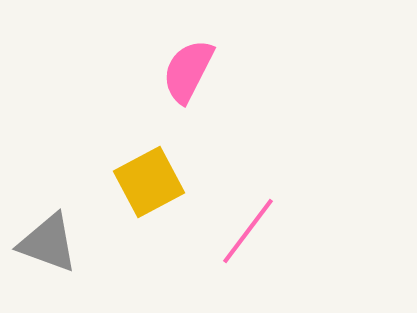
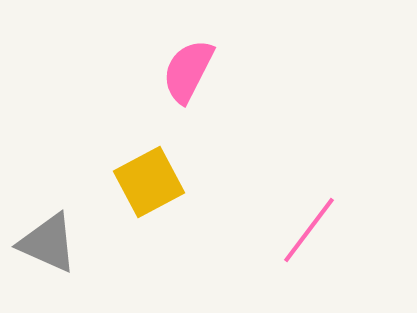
pink line: moved 61 px right, 1 px up
gray triangle: rotated 4 degrees clockwise
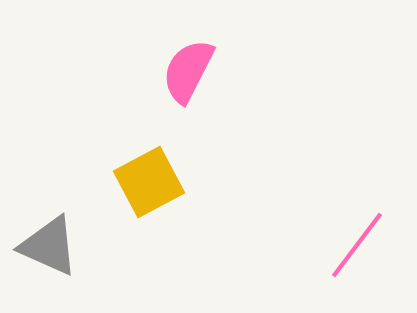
pink line: moved 48 px right, 15 px down
gray triangle: moved 1 px right, 3 px down
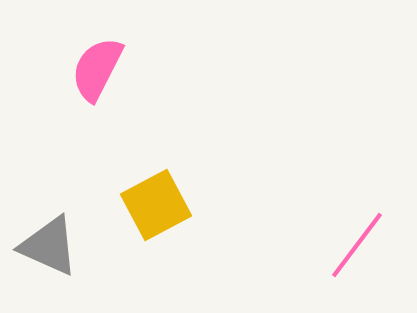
pink semicircle: moved 91 px left, 2 px up
yellow square: moved 7 px right, 23 px down
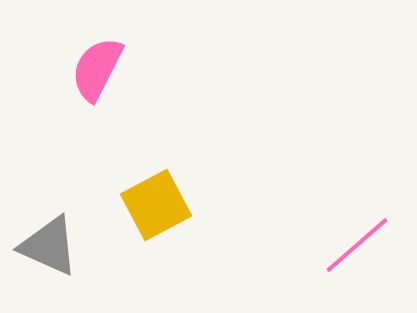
pink line: rotated 12 degrees clockwise
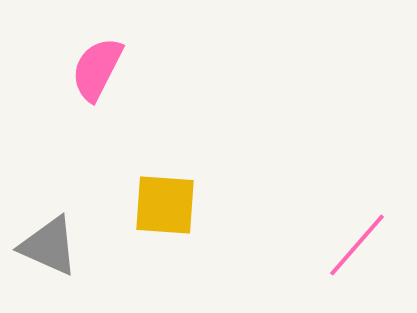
yellow square: moved 9 px right; rotated 32 degrees clockwise
pink line: rotated 8 degrees counterclockwise
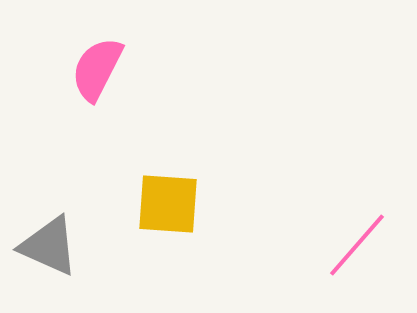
yellow square: moved 3 px right, 1 px up
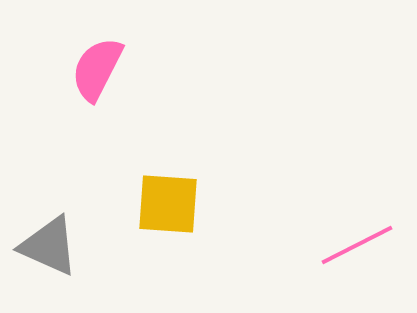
pink line: rotated 22 degrees clockwise
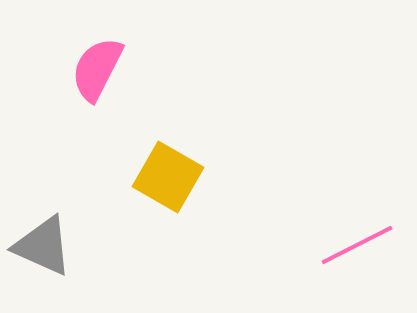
yellow square: moved 27 px up; rotated 26 degrees clockwise
gray triangle: moved 6 px left
